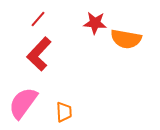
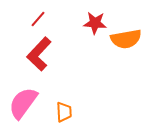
orange semicircle: rotated 20 degrees counterclockwise
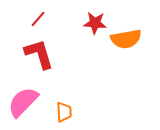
red L-shape: rotated 120 degrees clockwise
pink semicircle: moved 1 px up; rotated 8 degrees clockwise
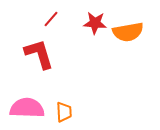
red line: moved 13 px right
orange semicircle: moved 2 px right, 7 px up
pink semicircle: moved 4 px right, 6 px down; rotated 48 degrees clockwise
